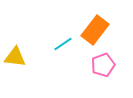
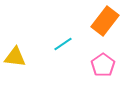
orange rectangle: moved 10 px right, 9 px up
pink pentagon: rotated 15 degrees counterclockwise
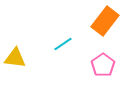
yellow triangle: moved 1 px down
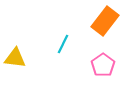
cyan line: rotated 30 degrees counterclockwise
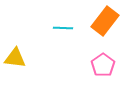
cyan line: moved 16 px up; rotated 66 degrees clockwise
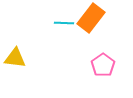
orange rectangle: moved 14 px left, 3 px up
cyan line: moved 1 px right, 5 px up
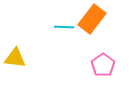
orange rectangle: moved 1 px right, 1 px down
cyan line: moved 4 px down
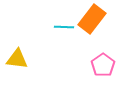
yellow triangle: moved 2 px right, 1 px down
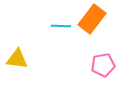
cyan line: moved 3 px left, 1 px up
pink pentagon: rotated 25 degrees clockwise
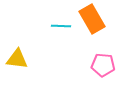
orange rectangle: rotated 68 degrees counterclockwise
pink pentagon: rotated 15 degrees clockwise
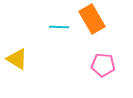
cyan line: moved 2 px left, 1 px down
yellow triangle: rotated 25 degrees clockwise
